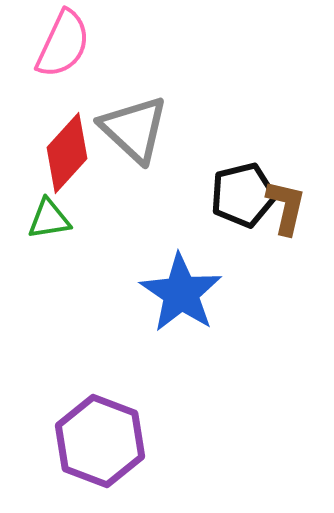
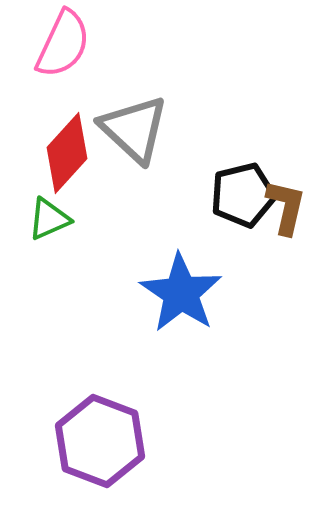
green triangle: rotated 15 degrees counterclockwise
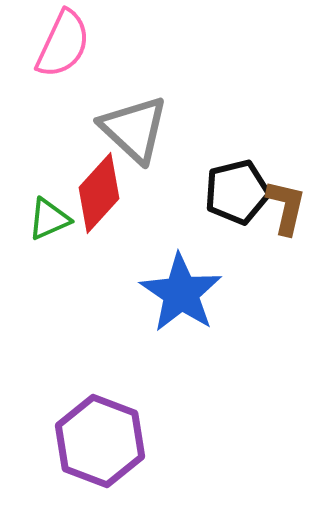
red diamond: moved 32 px right, 40 px down
black pentagon: moved 6 px left, 3 px up
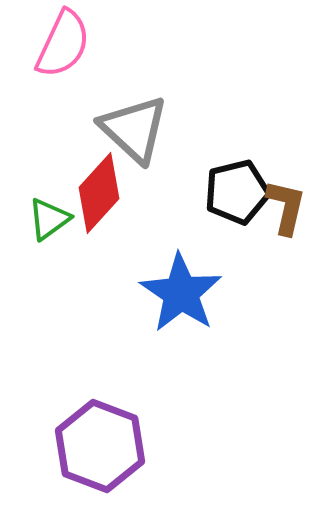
green triangle: rotated 12 degrees counterclockwise
purple hexagon: moved 5 px down
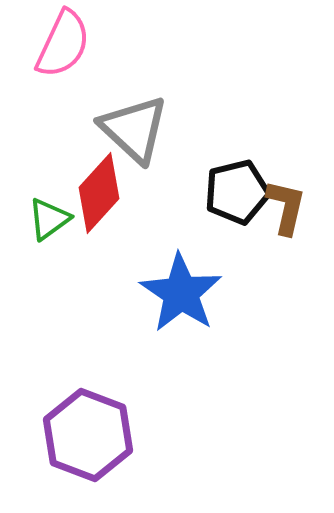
purple hexagon: moved 12 px left, 11 px up
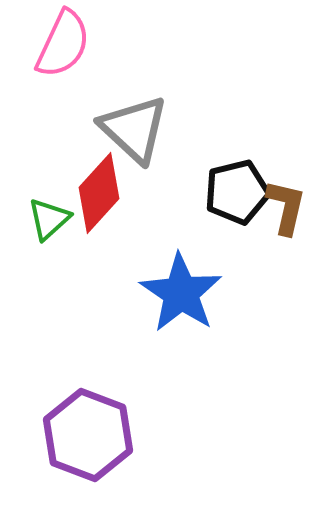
green triangle: rotated 6 degrees counterclockwise
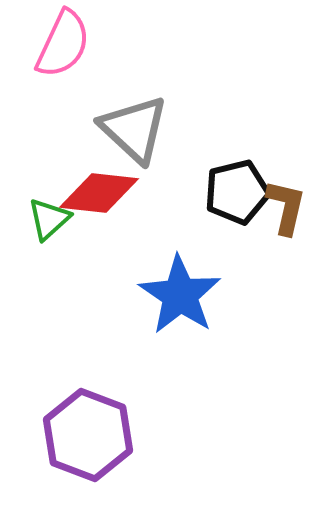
red diamond: rotated 54 degrees clockwise
blue star: moved 1 px left, 2 px down
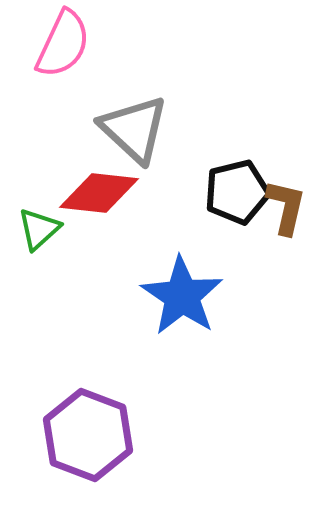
green triangle: moved 10 px left, 10 px down
blue star: moved 2 px right, 1 px down
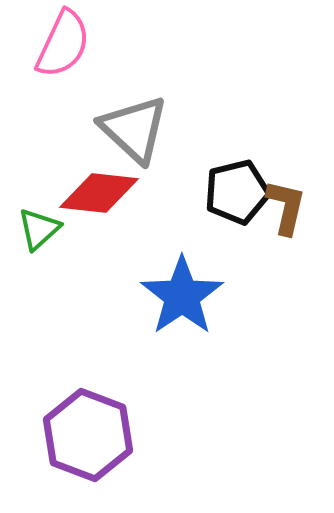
blue star: rotated 4 degrees clockwise
